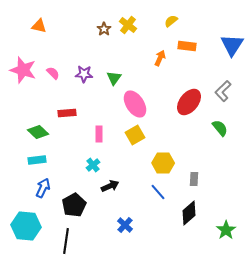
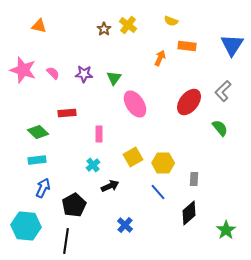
yellow semicircle: rotated 120 degrees counterclockwise
yellow square: moved 2 px left, 22 px down
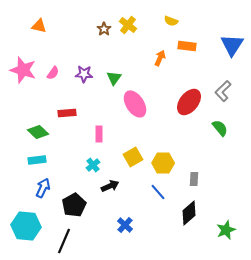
pink semicircle: rotated 80 degrees clockwise
green star: rotated 12 degrees clockwise
black line: moved 2 px left; rotated 15 degrees clockwise
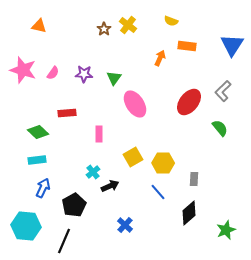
cyan cross: moved 7 px down
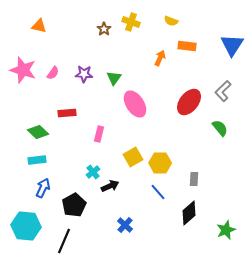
yellow cross: moved 3 px right, 3 px up; rotated 18 degrees counterclockwise
pink rectangle: rotated 14 degrees clockwise
yellow hexagon: moved 3 px left
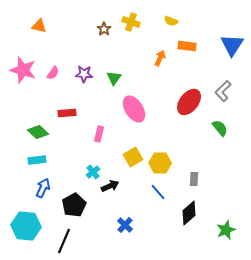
pink ellipse: moved 1 px left, 5 px down
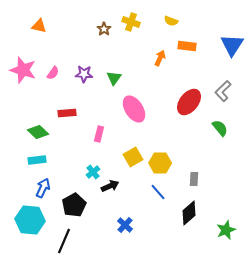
cyan hexagon: moved 4 px right, 6 px up
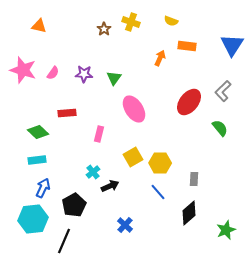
cyan hexagon: moved 3 px right, 1 px up; rotated 12 degrees counterclockwise
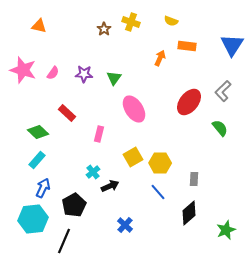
red rectangle: rotated 48 degrees clockwise
cyan rectangle: rotated 42 degrees counterclockwise
